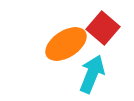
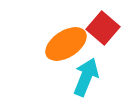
cyan arrow: moved 6 px left, 3 px down
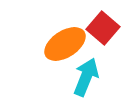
orange ellipse: moved 1 px left
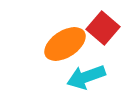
cyan arrow: rotated 132 degrees counterclockwise
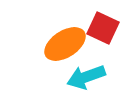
red square: rotated 16 degrees counterclockwise
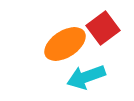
red square: rotated 28 degrees clockwise
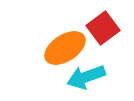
orange ellipse: moved 4 px down
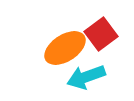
red square: moved 2 px left, 6 px down
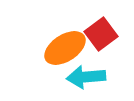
cyan arrow: rotated 15 degrees clockwise
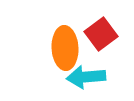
orange ellipse: rotated 60 degrees counterclockwise
